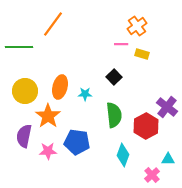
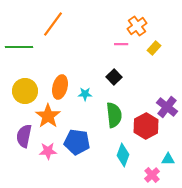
yellow rectangle: moved 12 px right, 6 px up; rotated 64 degrees counterclockwise
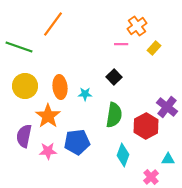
green line: rotated 20 degrees clockwise
orange ellipse: rotated 20 degrees counterclockwise
yellow circle: moved 5 px up
green semicircle: rotated 15 degrees clockwise
blue pentagon: rotated 15 degrees counterclockwise
pink cross: moved 1 px left, 2 px down
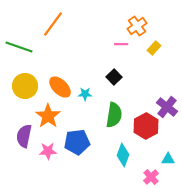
orange ellipse: rotated 40 degrees counterclockwise
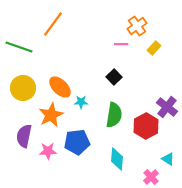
yellow circle: moved 2 px left, 2 px down
cyan star: moved 4 px left, 8 px down
orange star: moved 3 px right, 1 px up; rotated 10 degrees clockwise
cyan diamond: moved 6 px left, 4 px down; rotated 15 degrees counterclockwise
cyan triangle: rotated 32 degrees clockwise
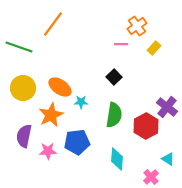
orange ellipse: rotated 10 degrees counterclockwise
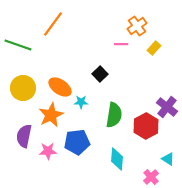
green line: moved 1 px left, 2 px up
black square: moved 14 px left, 3 px up
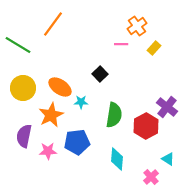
green line: rotated 12 degrees clockwise
